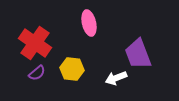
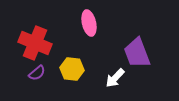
red cross: rotated 12 degrees counterclockwise
purple trapezoid: moved 1 px left, 1 px up
white arrow: moved 1 px left; rotated 25 degrees counterclockwise
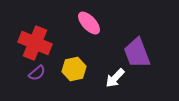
pink ellipse: rotated 30 degrees counterclockwise
yellow hexagon: moved 2 px right; rotated 20 degrees counterclockwise
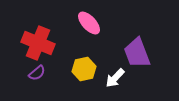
red cross: moved 3 px right
yellow hexagon: moved 10 px right
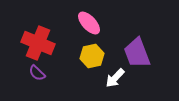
yellow hexagon: moved 8 px right, 13 px up
purple semicircle: rotated 84 degrees clockwise
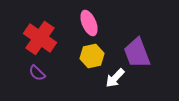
pink ellipse: rotated 20 degrees clockwise
red cross: moved 2 px right, 5 px up; rotated 12 degrees clockwise
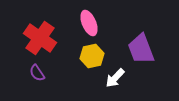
purple trapezoid: moved 4 px right, 4 px up
purple semicircle: rotated 12 degrees clockwise
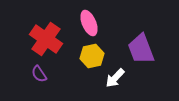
red cross: moved 6 px right, 1 px down
purple semicircle: moved 2 px right, 1 px down
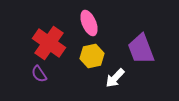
red cross: moved 3 px right, 4 px down
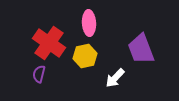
pink ellipse: rotated 20 degrees clockwise
yellow hexagon: moved 7 px left
purple semicircle: rotated 48 degrees clockwise
